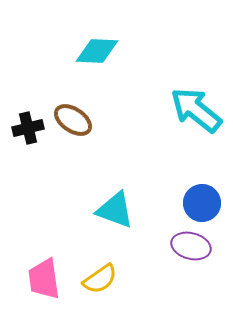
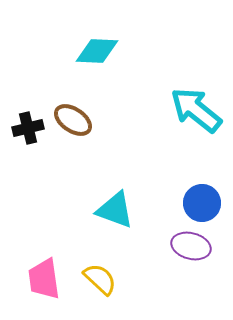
yellow semicircle: rotated 102 degrees counterclockwise
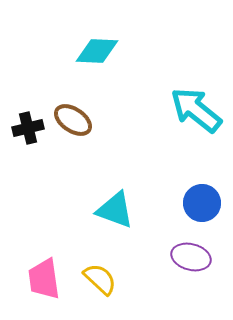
purple ellipse: moved 11 px down
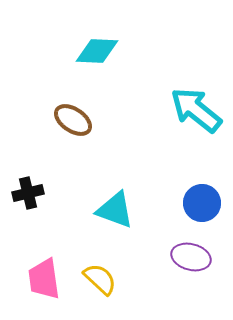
black cross: moved 65 px down
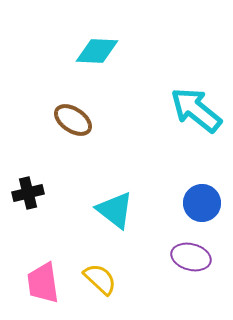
cyan triangle: rotated 18 degrees clockwise
pink trapezoid: moved 1 px left, 4 px down
